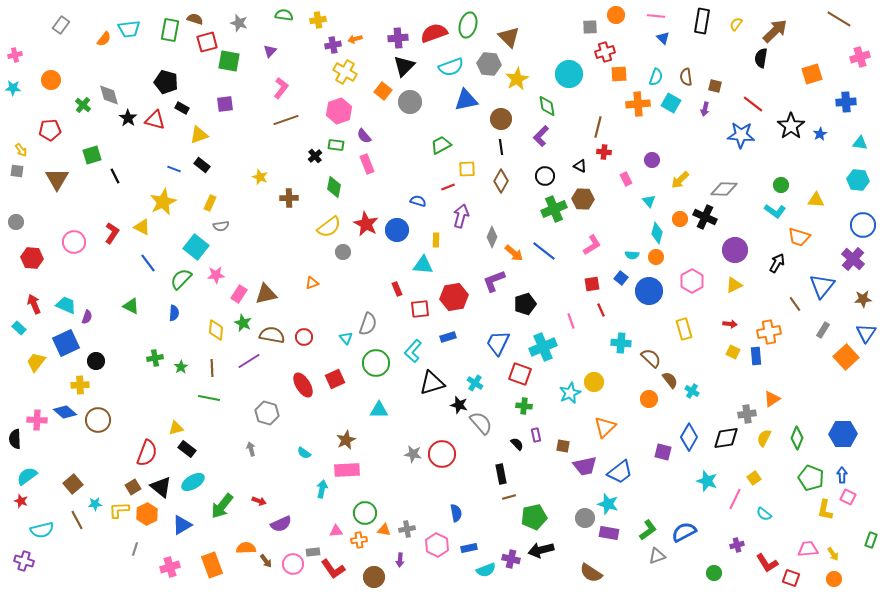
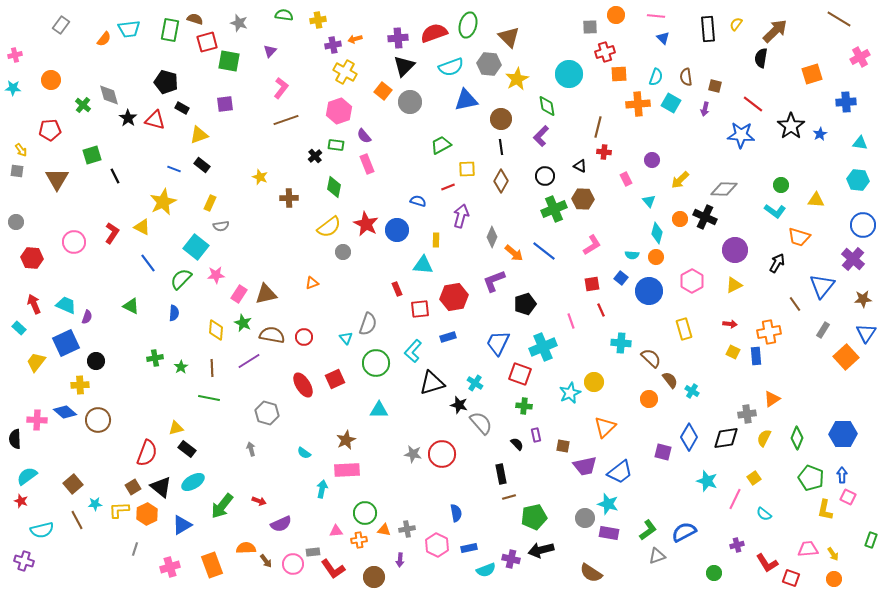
black rectangle at (702, 21): moved 6 px right, 8 px down; rotated 15 degrees counterclockwise
pink cross at (860, 57): rotated 12 degrees counterclockwise
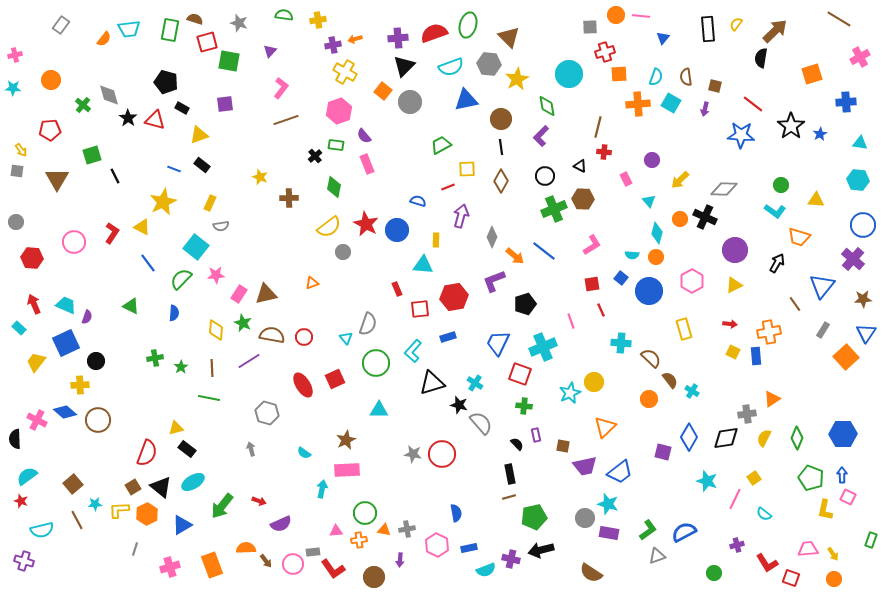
pink line at (656, 16): moved 15 px left
blue triangle at (663, 38): rotated 24 degrees clockwise
orange arrow at (514, 253): moved 1 px right, 3 px down
pink cross at (37, 420): rotated 24 degrees clockwise
black rectangle at (501, 474): moved 9 px right
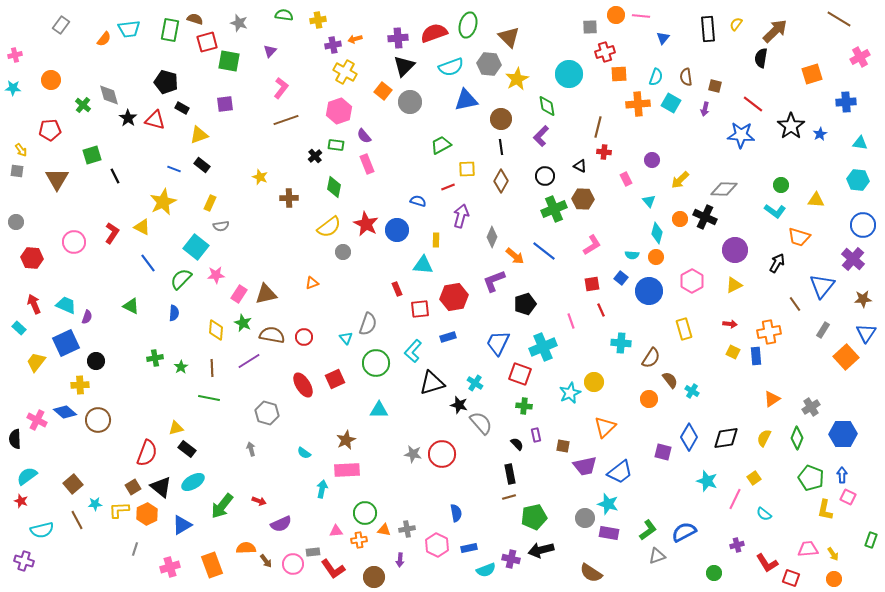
brown semicircle at (651, 358): rotated 80 degrees clockwise
gray cross at (747, 414): moved 64 px right, 7 px up; rotated 24 degrees counterclockwise
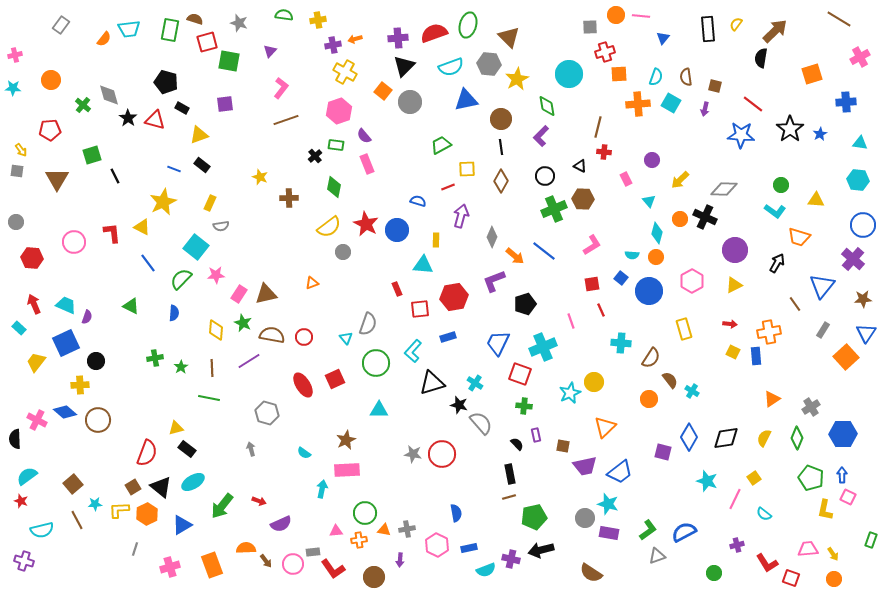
black star at (791, 126): moved 1 px left, 3 px down
red L-shape at (112, 233): rotated 40 degrees counterclockwise
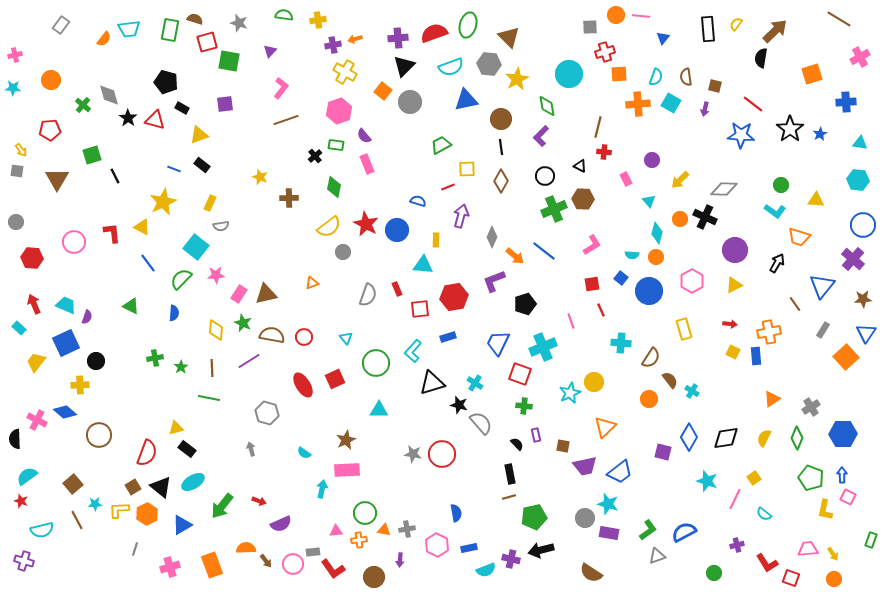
gray semicircle at (368, 324): moved 29 px up
brown circle at (98, 420): moved 1 px right, 15 px down
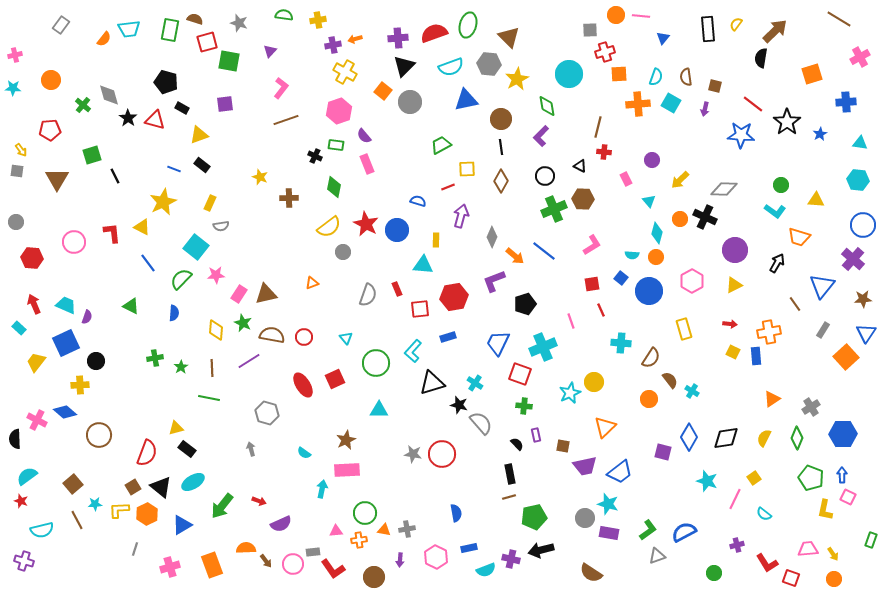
gray square at (590, 27): moved 3 px down
black star at (790, 129): moved 3 px left, 7 px up
black cross at (315, 156): rotated 24 degrees counterclockwise
pink hexagon at (437, 545): moved 1 px left, 12 px down
